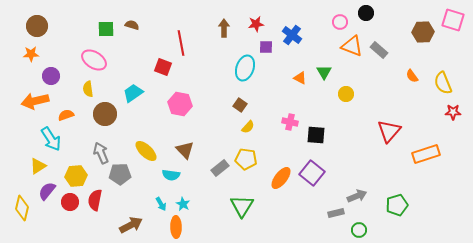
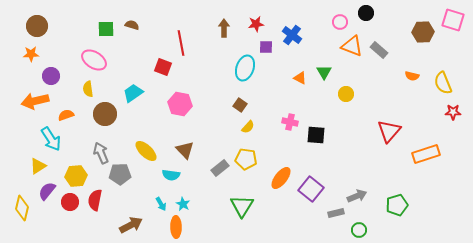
orange semicircle at (412, 76): rotated 40 degrees counterclockwise
purple square at (312, 173): moved 1 px left, 16 px down
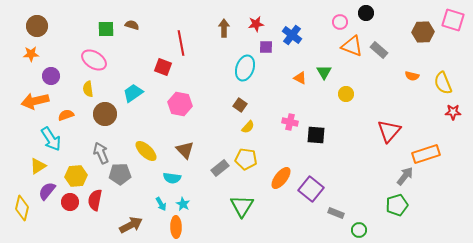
cyan semicircle at (171, 175): moved 1 px right, 3 px down
gray arrow at (357, 196): moved 48 px right, 20 px up; rotated 30 degrees counterclockwise
gray rectangle at (336, 213): rotated 35 degrees clockwise
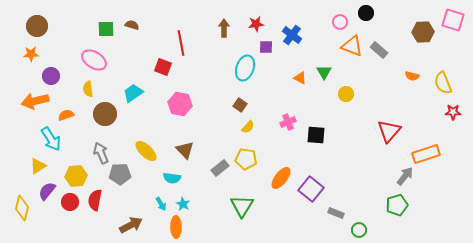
pink cross at (290, 122): moved 2 px left; rotated 35 degrees counterclockwise
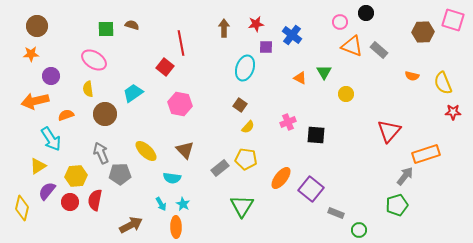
red square at (163, 67): moved 2 px right; rotated 18 degrees clockwise
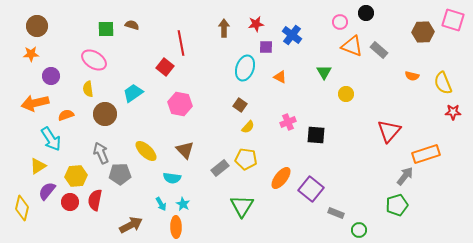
orange triangle at (300, 78): moved 20 px left, 1 px up
orange arrow at (35, 101): moved 2 px down
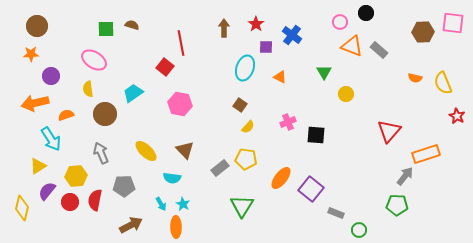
pink square at (453, 20): moved 3 px down; rotated 10 degrees counterclockwise
red star at (256, 24): rotated 28 degrees counterclockwise
orange semicircle at (412, 76): moved 3 px right, 2 px down
red star at (453, 112): moved 4 px right, 4 px down; rotated 28 degrees clockwise
gray pentagon at (120, 174): moved 4 px right, 12 px down
green pentagon at (397, 205): rotated 20 degrees clockwise
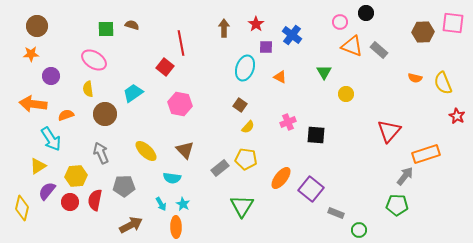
orange arrow at (35, 103): moved 2 px left, 1 px down; rotated 20 degrees clockwise
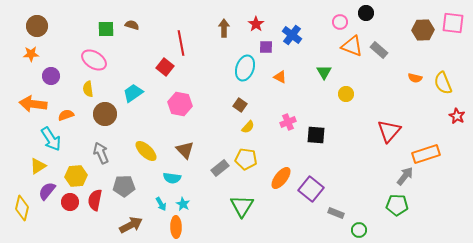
brown hexagon at (423, 32): moved 2 px up
